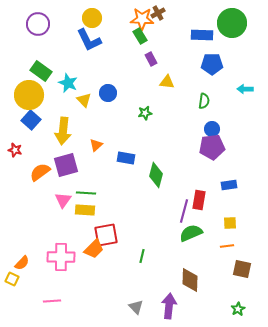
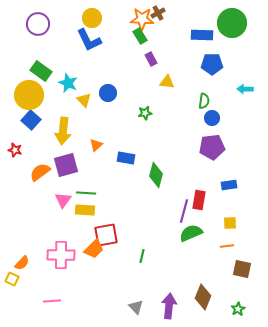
blue circle at (212, 129): moved 11 px up
pink cross at (61, 257): moved 2 px up
brown diamond at (190, 280): moved 13 px right, 17 px down; rotated 20 degrees clockwise
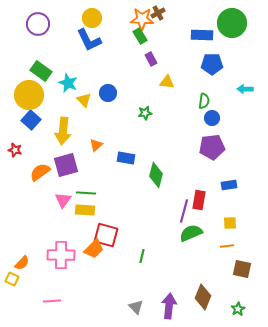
red square at (106, 235): rotated 25 degrees clockwise
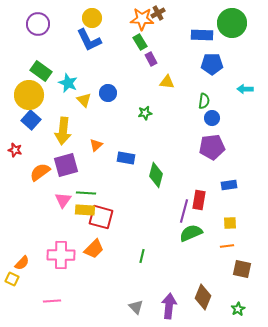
green rectangle at (140, 36): moved 6 px down
red square at (106, 235): moved 5 px left, 18 px up
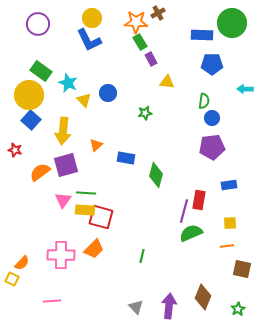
orange star at (142, 19): moved 6 px left, 3 px down
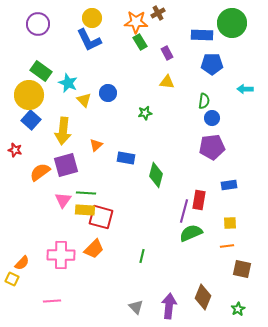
purple rectangle at (151, 59): moved 16 px right, 6 px up
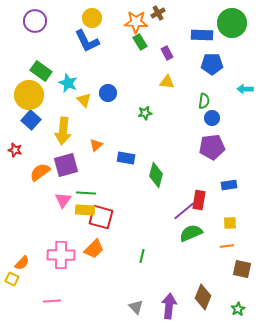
purple circle at (38, 24): moved 3 px left, 3 px up
blue L-shape at (89, 40): moved 2 px left, 1 px down
purple line at (184, 211): rotated 35 degrees clockwise
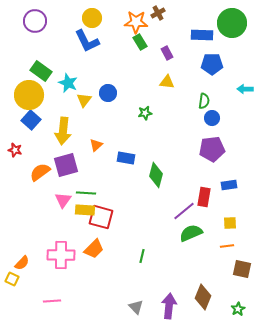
yellow triangle at (84, 100): rotated 21 degrees clockwise
purple pentagon at (212, 147): moved 2 px down
red rectangle at (199, 200): moved 5 px right, 3 px up
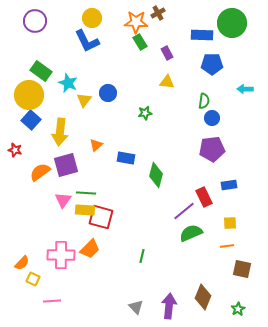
yellow arrow at (63, 131): moved 3 px left, 1 px down
red rectangle at (204, 197): rotated 36 degrees counterclockwise
orange trapezoid at (94, 249): moved 4 px left
yellow square at (12, 279): moved 21 px right
